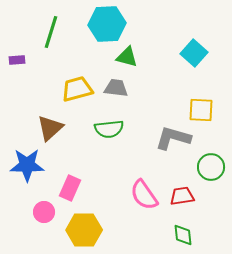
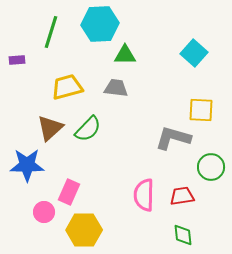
cyan hexagon: moved 7 px left
green triangle: moved 2 px left, 2 px up; rotated 15 degrees counterclockwise
yellow trapezoid: moved 10 px left, 2 px up
green semicircle: moved 21 px left; rotated 40 degrees counterclockwise
pink rectangle: moved 1 px left, 4 px down
pink semicircle: rotated 36 degrees clockwise
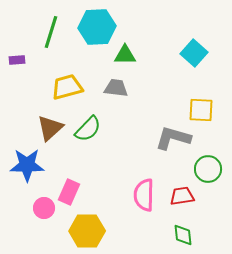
cyan hexagon: moved 3 px left, 3 px down
green circle: moved 3 px left, 2 px down
pink circle: moved 4 px up
yellow hexagon: moved 3 px right, 1 px down
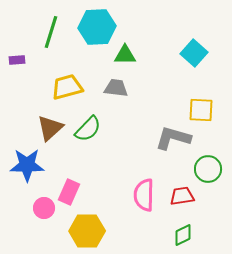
green diamond: rotated 70 degrees clockwise
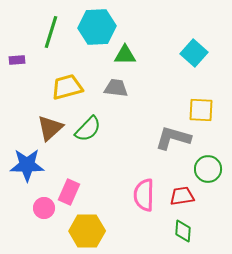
green diamond: moved 4 px up; rotated 60 degrees counterclockwise
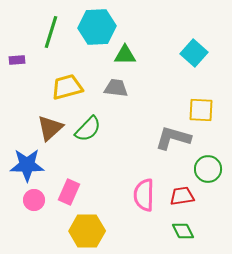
pink circle: moved 10 px left, 8 px up
green diamond: rotated 30 degrees counterclockwise
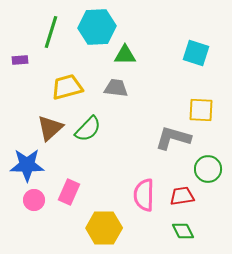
cyan square: moved 2 px right; rotated 24 degrees counterclockwise
purple rectangle: moved 3 px right
yellow hexagon: moved 17 px right, 3 px up
